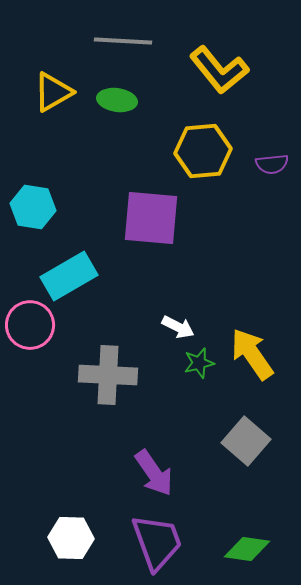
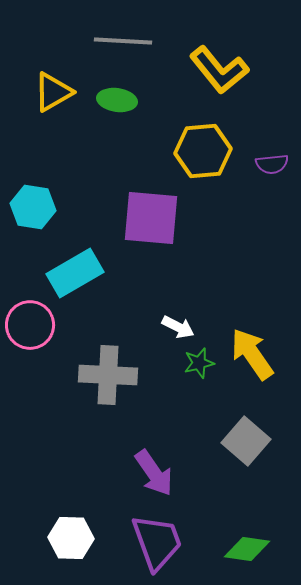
cyan rectangle: moved 6 px right, 3 px up
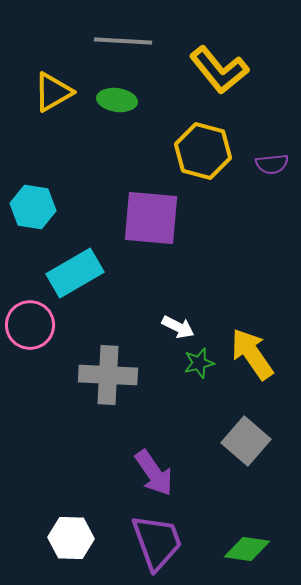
yellow hexagon: rotated 20 degrees clockwise
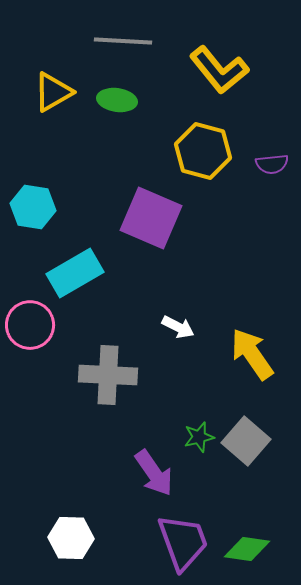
purple square: rotated 18 degrees clockwise
green star: moved 74 px down
purple trapezoid: moved 26 px right
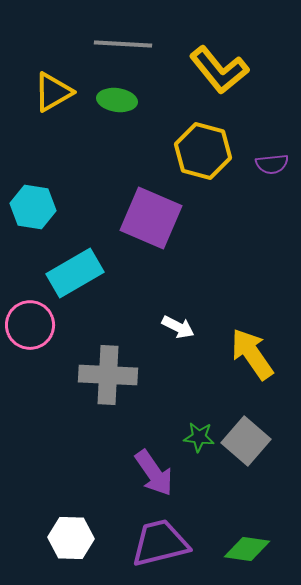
gray line: moved 3 px down
green star: rotated 20 degrees clockwise
purple trapezoid: moved 23 px left, 1 px down; rotated 84 degrees counterclockwise
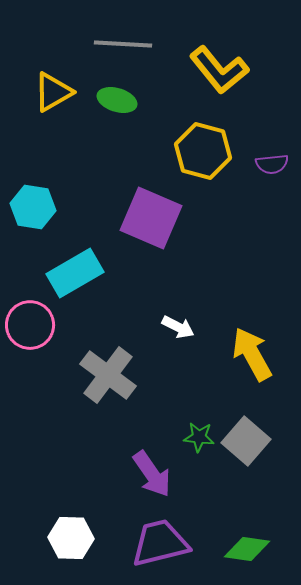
green ellipse: rotated 9 degrees clockwise
yellow arrow: rotated 6 degrees clockwise
gray cross: rotated 34 degrees clockwise
purple arrow: moved 2 px left, 1 px down
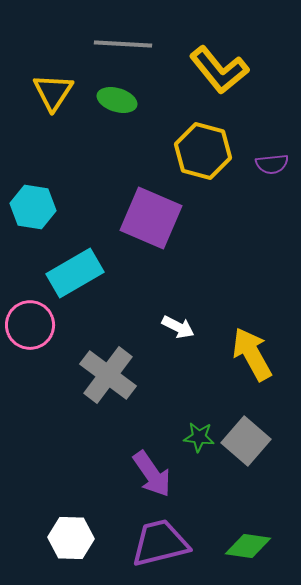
yellow triangle: rotated 27 degrees counterclockwise
green diamond: moved 1 px right, 3 px up
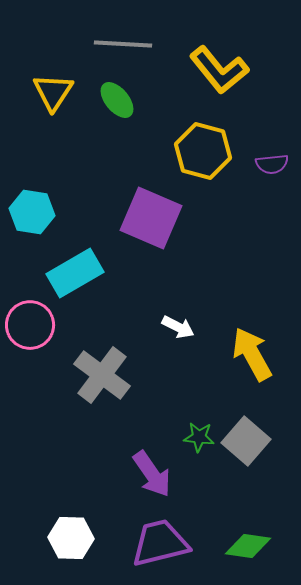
green ellipse: rotated 33 degrees clockwise
cyan hexagon: moved 1 px left, 5 px down
gray cross: moved 6 px left
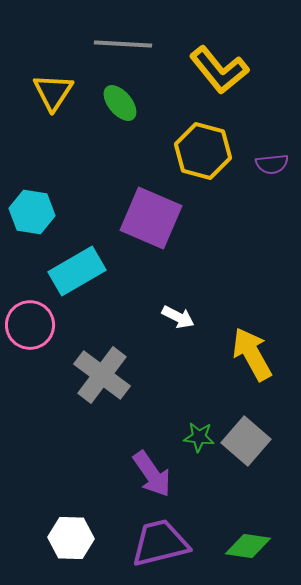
green ellipse: moved 3 px right, 3 px down
cyan rectangle: moved 2 px right, 2 px up
white arrow: moved 10 px up
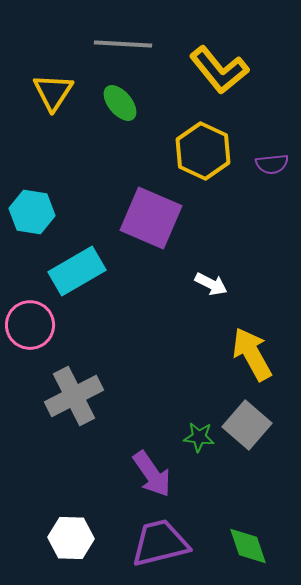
yellow hexagon: rotated 10 degrees clockwise
white arrow: moved 33 px right, 33 px up
gray cross: moved 28 px left, 21 px down; rotated 26 degrees clockwise
gray square: moved 1 px right, 16 px up
green diamond: rotated 63 degrees clockwise
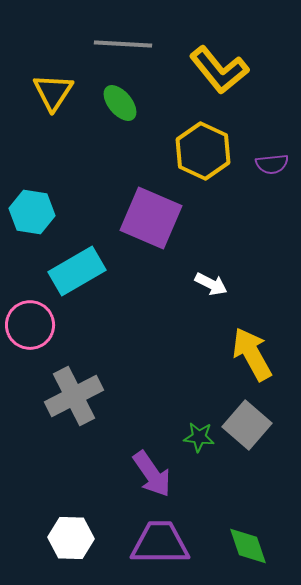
purple trapezoid: rotated 14 degrees clockwise
